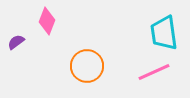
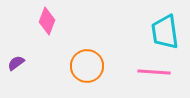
cyan trapezoid: moved 1 px right, 1 px up
purple semicircle: moved 21 px down
pink line: rotated 28 degrees clockwise
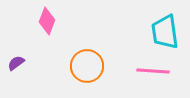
pink line: moved 1 px left, 1 px up
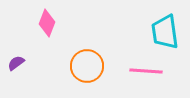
pink diamond: moved 2 px down
pink line: moved 7 px left
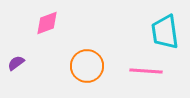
pink diamond: rotated 48 degrees clockwise
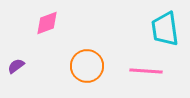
cyan trapezoid: moved 3 px up
purple semicircle: moved 3 px down
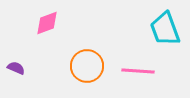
cyan trapezoid: rotated 12 degrees counterclockwise
purple semicircle: moved 2 px down; rotated 60 degrees clockwise
pink line: moved 8 px left
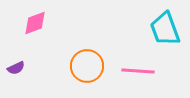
pink diamond: moved 12 px left
purple semicircle: rotated 132 degrees clockwise
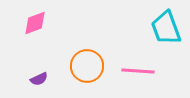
cyan trapezoid: moved 1 px right, 1 px up
purple semicircle: moved 23 px right, 11 px down
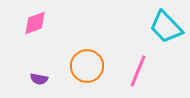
cyan trapezoid: moved 1 px up; rotated 24 degrees counterclockwise
pink line: rotated 72 degrees counterclockwise
purple semicircle: rotated 36 degrees clockwise
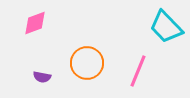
orange circle: moved 3 px up
purple semicircle: moved 3 px right, 2 px up
